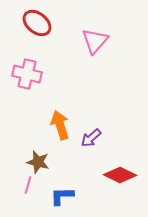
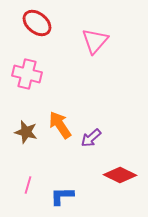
orange arrow: rotated 16 degrees counterclockwise
brown star: moved 12 px left, 30 px up
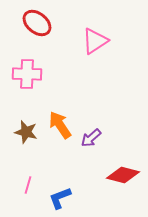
pink triangle: rotated 16 degrees clockwise
pink cross: rotated 12 degrees counterclockwise
red diamond: moved 3 px right; rotated 12 degrees counterclockwise
blue L-shape: moved 2 px left, 2 px down; rotated 20 degrees counterclockwise
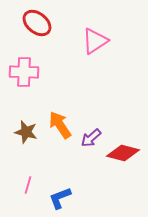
pink cross: moved 3 px left, 2 px up
red diamond: moved 22 px up
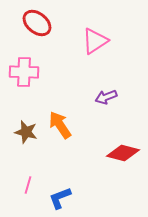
purple arrow: moved 15 px right, 41 px up; rotated 20 degrees clockwise
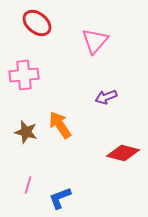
pink triangle: rotated 16 degrees counterclockwise
pink cross: moved 3 px down; rotated 8 degrees counterclockwise
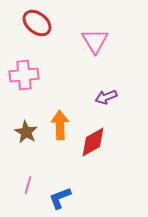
pink triangle: rotated 12 degrees counterclockwise
orange arrow: rotated 32 degrees clockwise
brown star: rotated 15 degrees clockwise
red diamond: moved 30 px left, 11 px up; rotated 44 degrees counterclockwise
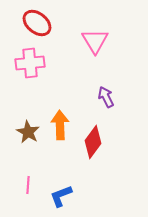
pink cross: moved 6 px right, 12 px up
purple arrow: rotated 85 degrees clockwise
brown star: moved 2 px right
red diamond: rotated 24 degrees counterclockwise
pink line: rotated 12 degrees counterclockwise
blue L-shape: moved 1 px right, 2 px up
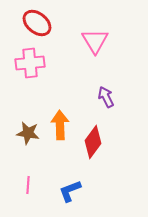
brown star: moved 1 px down; rotated 20 degrees counterclockwise
blue L-shape: moved 9 px right, 5 px up
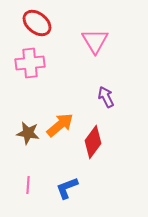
orange arrow: rotated 52 degrees clockwise
blue L-shape: moved 3 px left, 3 px up
